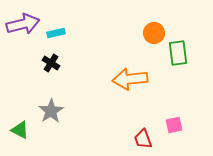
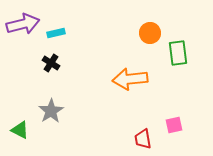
orange circle: moved 4 px left
red trapezoid: rotated 10 degrees clockwise
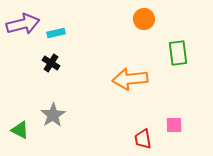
orange circle: moved 6 px left, 14 px up
gray star: moved 2 px right, 4 px down
pink square: rotated 12 degrees clockwise
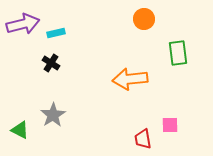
pink square: moved 4 px left
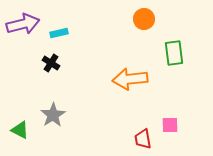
cyan rectangle: moved 3 px right
green rectangle: moved 4 px left
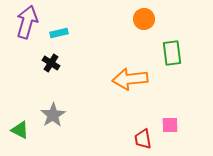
purple arrow: moved 4 px right, 2 px up; rotated 60 degrees counterclockwise
green rectangle: moved 2 px left
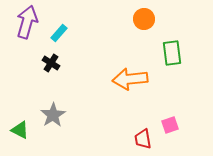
cyan rectangle: rotated 36 degrees counterclockwise
pink square: rotated 18 degrees counterclockwise
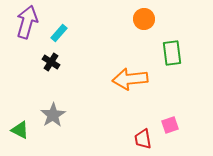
black cross: moved 1 px up
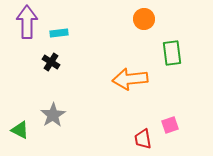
purple arrow: rotated 16 degrees counterclockwise
cyan rectangle: rotated 42 degrees clockwise
